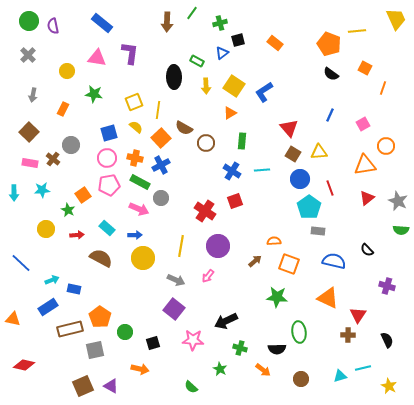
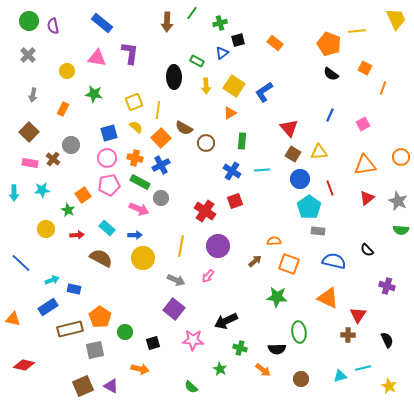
orange circle at (386, 146): moved 15 px right, 11 px down
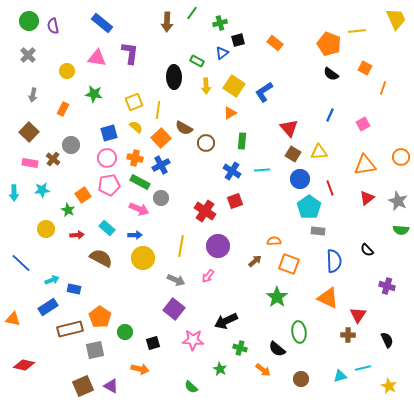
blue semicircle at (334, 261): rotated 75 degrees clockwise
green star at (277, 297): rotated 30 degrees clockwise
black semicircle at (277, 349): rotated 42 degrees clockwise
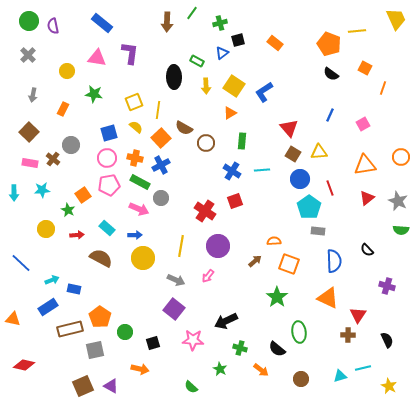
orange arrow at (263, 370): moved 2 px left
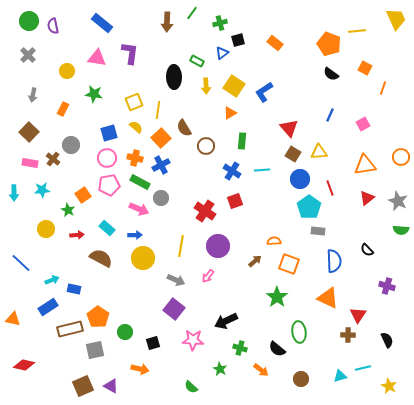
brown semicircle at (184, 128): rotated 30 degrees clockwise
brown circle at (206, 143): moved 3 px down
orange pentagon at (100, 317): moved 2 px left
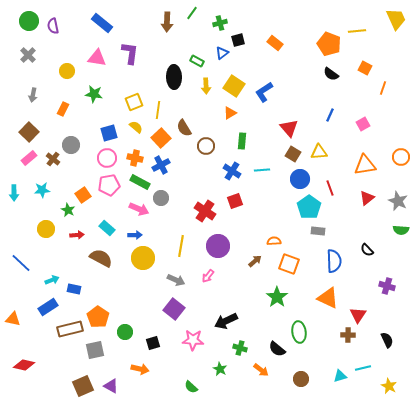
pink rectangle at (30, 163): moved 1 px left, 5 px up; rotated 49 degrees counterclockwise
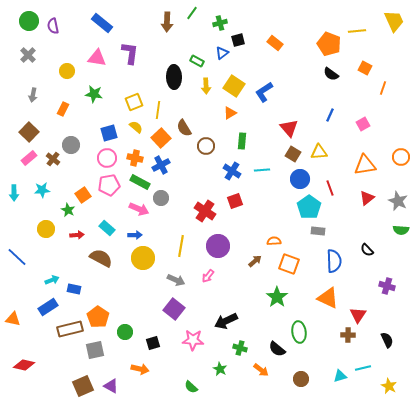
yellow trapezoid at (396, 19): moved 2 px left, 2 px down
blue line at (21, 263): moved 4 px left, 6 px up
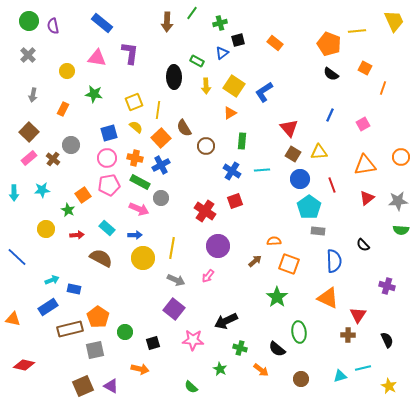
red line at (330, 188): moved 2 px right, 3 px up
gray star at (398, 201): rotated 30 degrees counterclockwise
yellow line at (181, 246): moved 9 px left, 2 px down
black semicircle at (367, 250): moved 4 px left, 5 px up
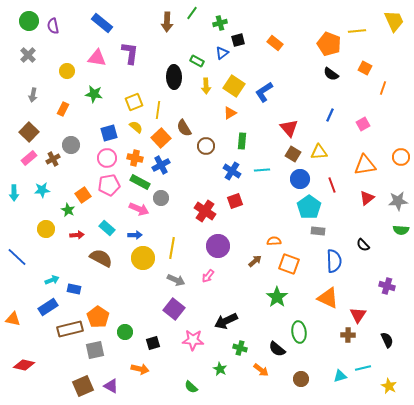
brown cross at (53, 159): rotated 24 degrees clockwise
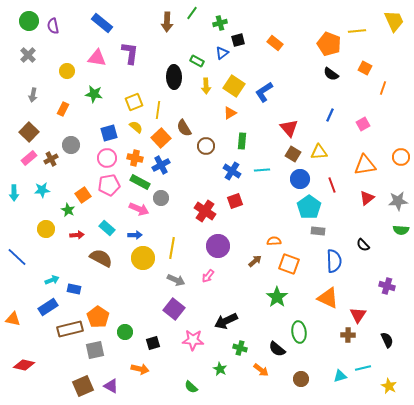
brown cross at (53, 159): moved 2 px left
